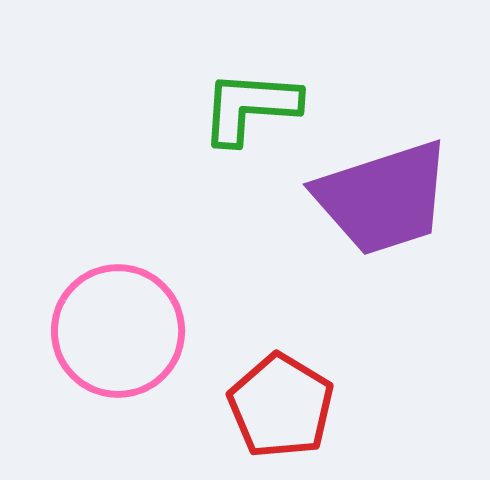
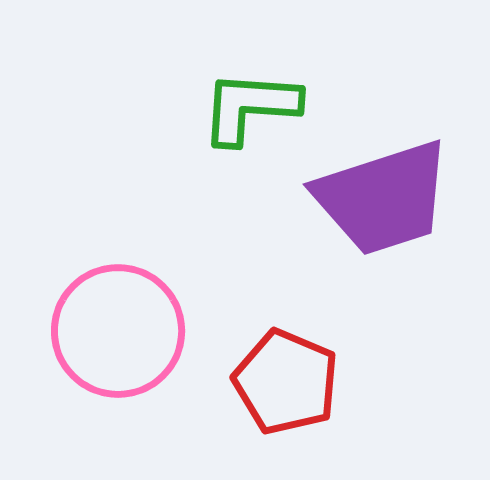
red pentagon: moved 5 px right, 24 px up; rotated 8 degrees counterclockwise
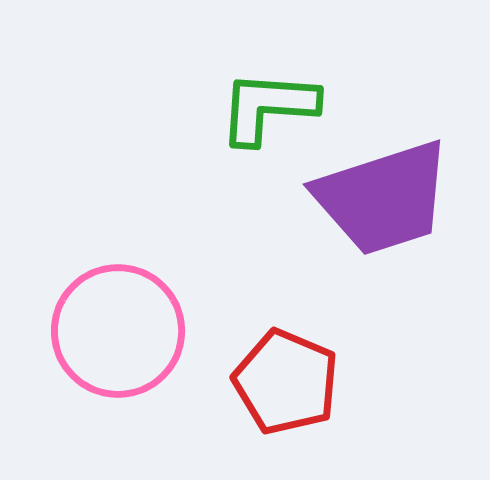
green L-shape: moved 18 px right
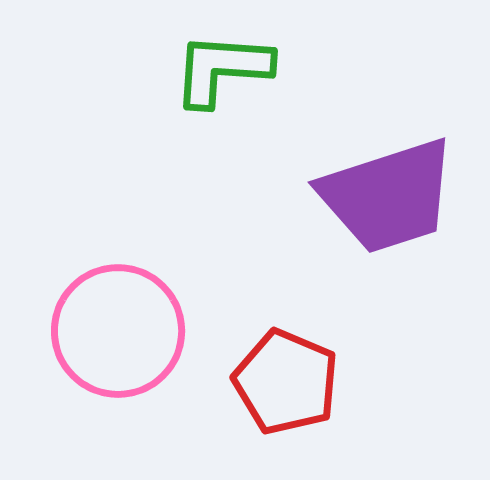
green L-shape: moved 46 px left, 38 px up
purple trapezoid: moved 5 px right, 2 px up
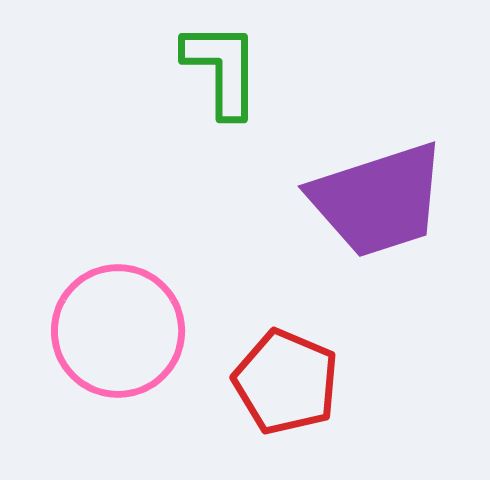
green L-shape: rotated 86 degrees clockwise
purple trapezoid: moved 10 px left, 4 px down
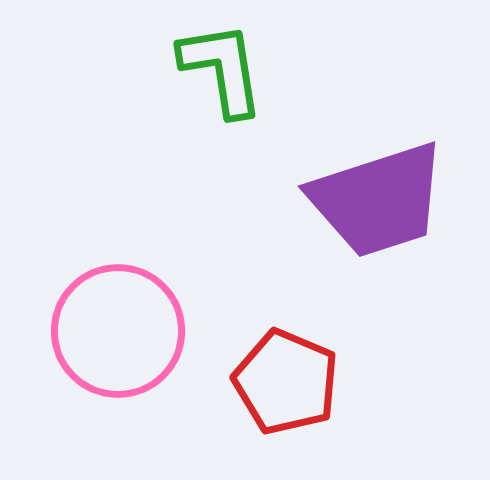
green L-shape: rotated 9 degrees counterclockwise
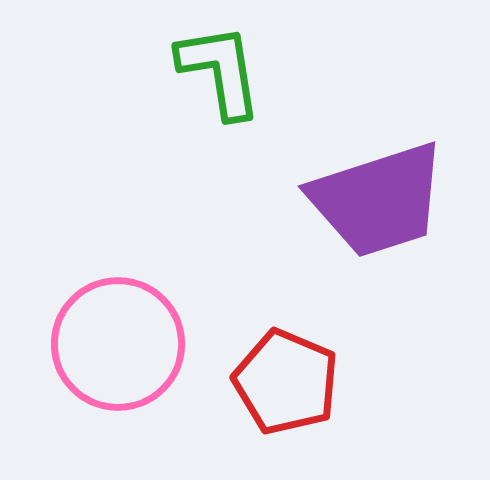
green L-shape: moved 2 px left, 2 px down
pink circle: moved 13 px down
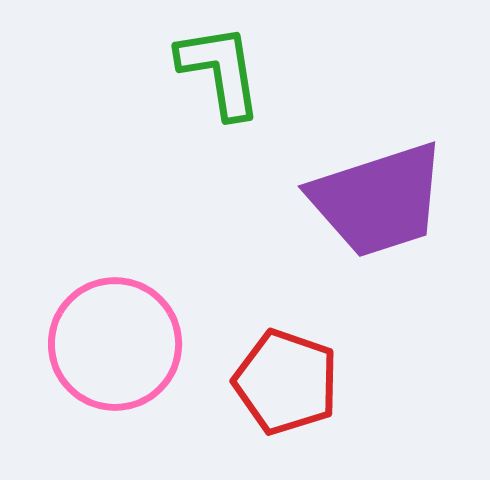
pink circle: moved 3 px left
red pentagon: rotated 4 degrees counterclockwise
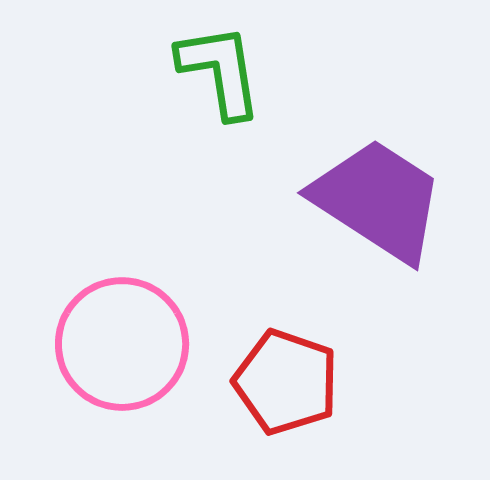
purple trapezoid: rotated 129 degrees counterclockwise
pink circle: moved 7 px right
